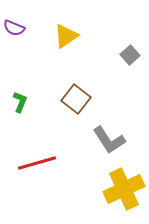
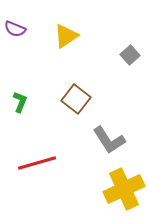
purple semicircle: moved 1 px right, 1 px down
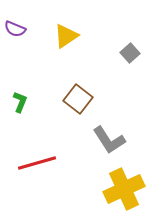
gray square: moved 2 px up
brown square: moved 2 px right
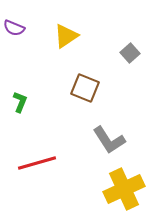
purple semicircle: moved 1 px left, 1 px up
brown square: moved 7 px right, 11 px up; rotated 16 degrees counterclockwise
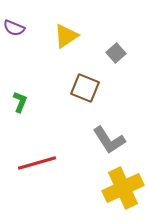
gray square: moved 14 px left
yellow cross: moved 1 px left, 1 px up
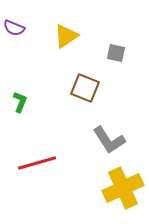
gray square: rotated 36 degrees counterclockwise
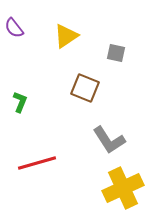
purple semicircle: rotated 30 degrees clockwise
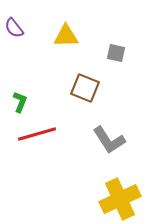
yellow triangle: rotated 32 degrees clockwise
red line: moved 29 px up
yellow cross: moved 3 px left, 11 px down
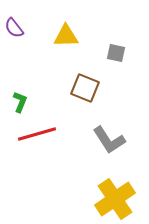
yellow cross: moved 5 px left; rotated 9 degrees counterclockwise
